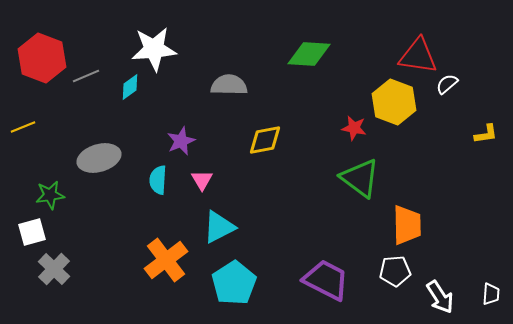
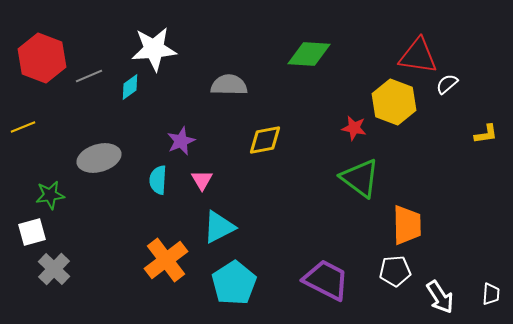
gray line: moved 3 px right
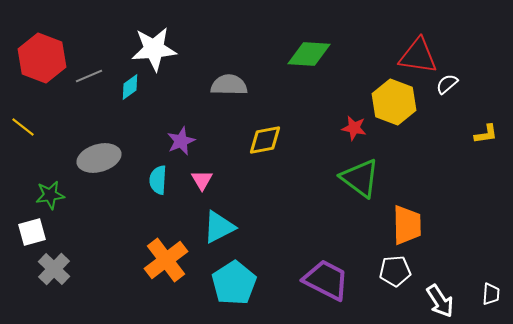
yellow line: rotated 60 degrees clockwise
white arrow: moved 4 px down
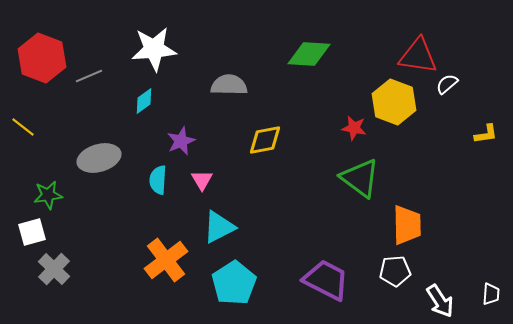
cyan diamond: moved 14 px right, 14 px down
green star: moved 2 px left
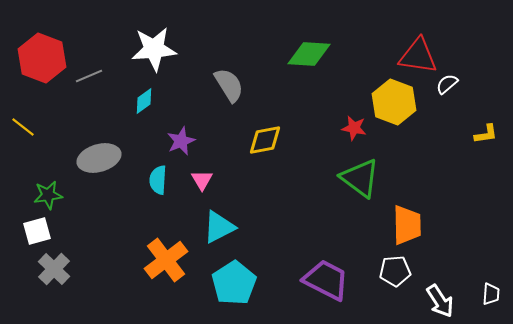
gray semicircle: rotated 57 degrees clockwise
white square: moved 5 px right, 1 px up
